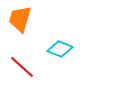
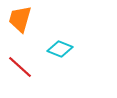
red line: moved 2 px left
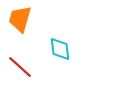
cyan diamond: rotated 60 degrees clockwise
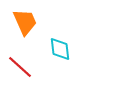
orange trapezoid: moved 5 px right, 3 px down; rotated 140 degrees clockwise
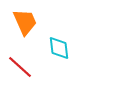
cyan diamond: moved 1 px left, 1 px up
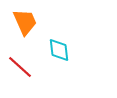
cyan diamond: moved 2 px down
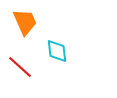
cyan diamond: moved 2 px left, 1 px down
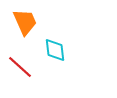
cyan diamond: moved 2 px left, 1 px up
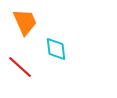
cyan diamond: moved 1 px right, 1 px up
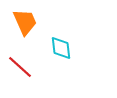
cyan diamond: moved 5 px right, 1 px up
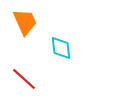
red line: moved 4 px right, 12 px down
